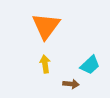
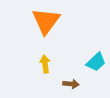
orange triangle: moved 5 px up
cyan trapezoid: moved 6 px right, 3 px up
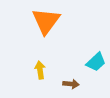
yellow arrow: moved 5 px left, 6 px down
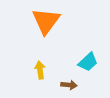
cyan trapezoid: moved 8 px left
brown arrow: moved 2 px left, 1 px down
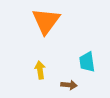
cyan trapezoid: moved 1 px left; rotated 125 degrees clockwise
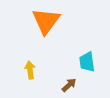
yellow arrow: moved 10 px left
brown arrow: rotated 49 degrees counterclockwise
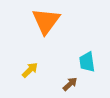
yellow arrow: rotated 54 degrees clockwise
brown arrow: moved 1 px right, 1 px up
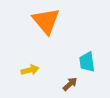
orange triangle: rotated 16 degrees counterclockwise
yellow arrow: rotated 30 degrees clockwise
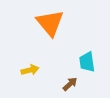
orange triangle: moved 4 px right, 2 px down
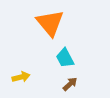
cyan trapezoid: moved 22 px left, 4 px up; rotated 20 degrees counterclockwise
yellow arrow: moved 9 px left, 7 px down
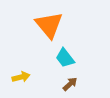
orange triangle: moved 1 px left, 2 px down
cyan trapezoid: rotated 10 degrees counterclockwise
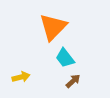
orange triangle: moved 4 px right, 2 px down; rotated 24 degrees clockwise
brown arrow: moved 3 px right, 3 px up
